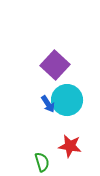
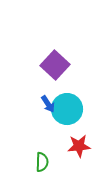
cyan circle: moved 9 px down
red star: moved 9 px right; rotated 15 degrees counterclockwise
green semicircle: rotated 18 degrees clockwise
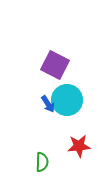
purple square: rotated 16 degrees counterclockwise
cyan circle: moved 9 px up
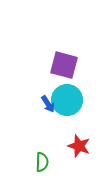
purple square: moved 9 px right; rotated 12 degrees counterclockwise
red star: rotated 25 degrees clockwise
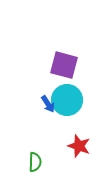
green semicircle: moved 7 px left
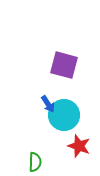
cyan circle: moved 3 px left, 15 px down
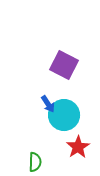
purple square: rotated 12 degrees clockwise
red star: moved 1 px left, 1 px down; rotated 20 degrees clockwise
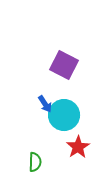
blue arrow: moved 3 px left
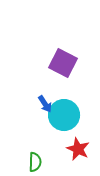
purple square: moved 1 px left, 2 px up
red star: moved 2 px down; rotated 15 degrees counterclockwise
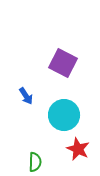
blue arrow: moved 19 px left, 8 px up
